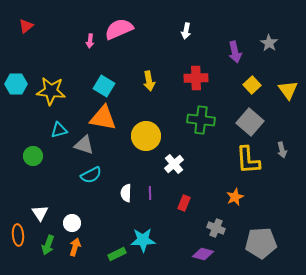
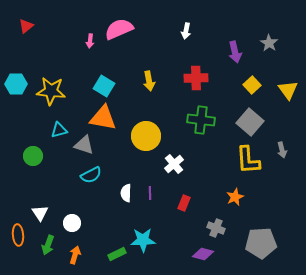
orange arrow: moved 8 px down
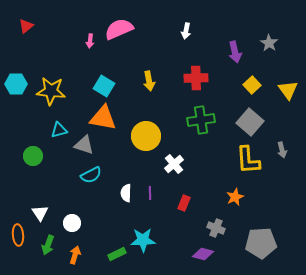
green cross: rotated 16 degrees counterclockwise
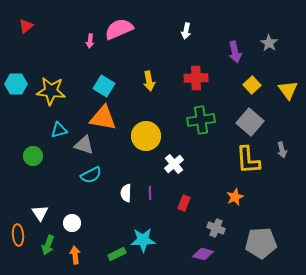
orange arrow: rotated 24 degrees counterclockwise
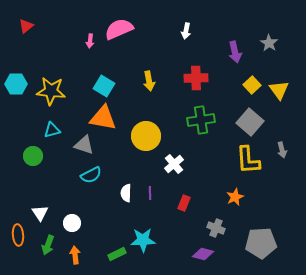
yellow triangle: moved 9 px left
cyan triangle: moved 7 px left
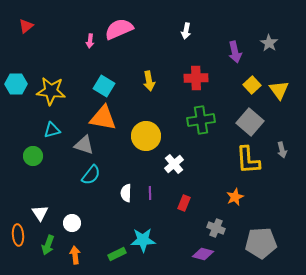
cyan semicircle: rotated 25 degrees counterclockwise
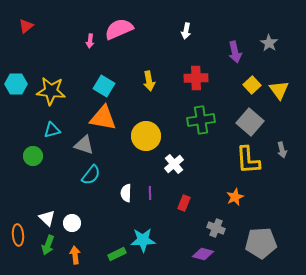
white triangle: moved 7 px right, 5 px down; rotated 12 degrees counterclockwise
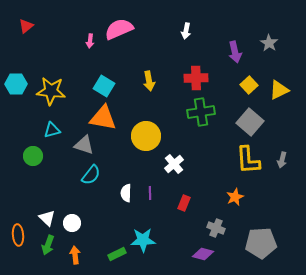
yellow square: moved 3 px left
yellow triangle: rotated 40 degrees clockwise
green cross: moved 8 px up
gray arrow: moved 10 px down; rotated 28 degrees clockwise
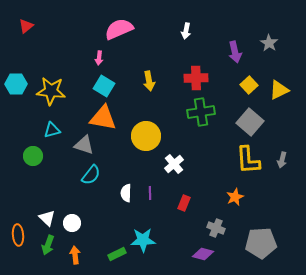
pink arrow: moved 9 px right, 17 px down
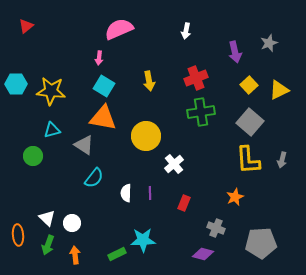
gray star: rotated 18 degrees clockwise
red cross: rotated 20 degrees counterclockwise
gray triangle: rotated 15 degrees clockwise
cyan semicircle: moved 3 px right, 3 px down
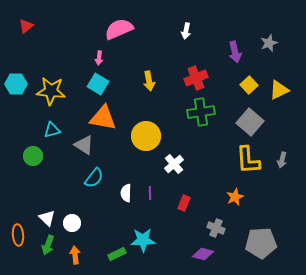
cyan square: moved 6 px left, 2 px up
